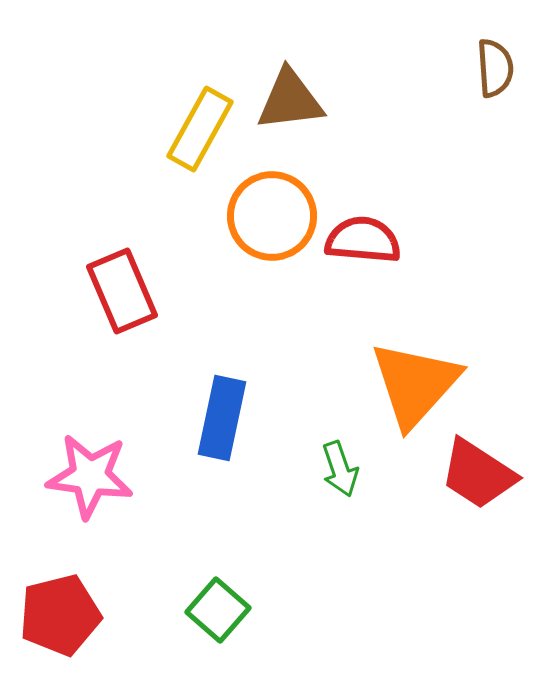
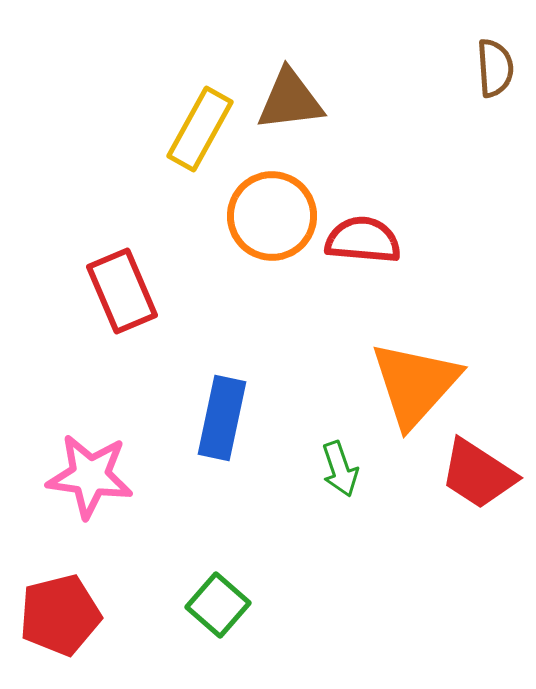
green square: moved 5 px up
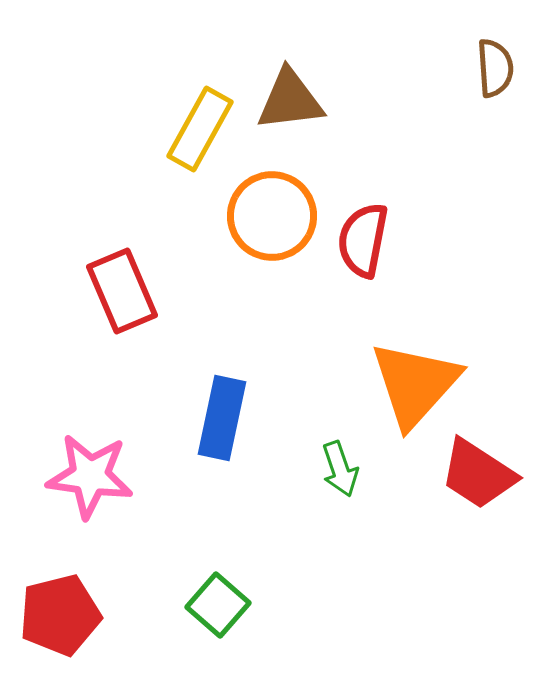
red semicircle: rotated 84 degrees counterclockwise
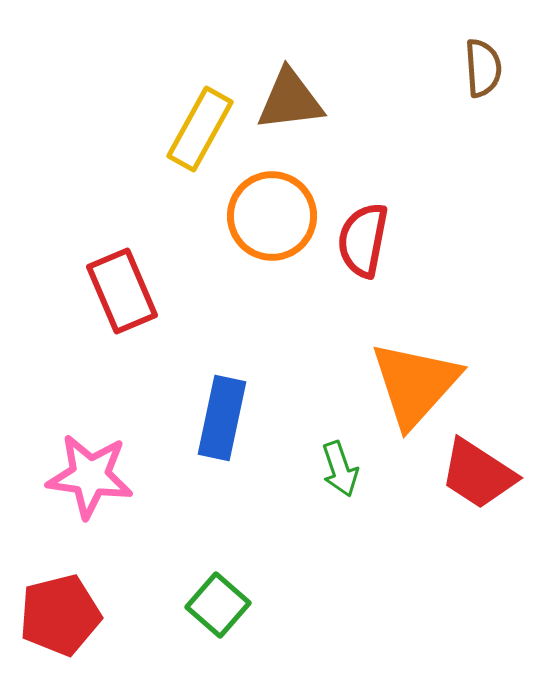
brown semicircle: moved 12 px left
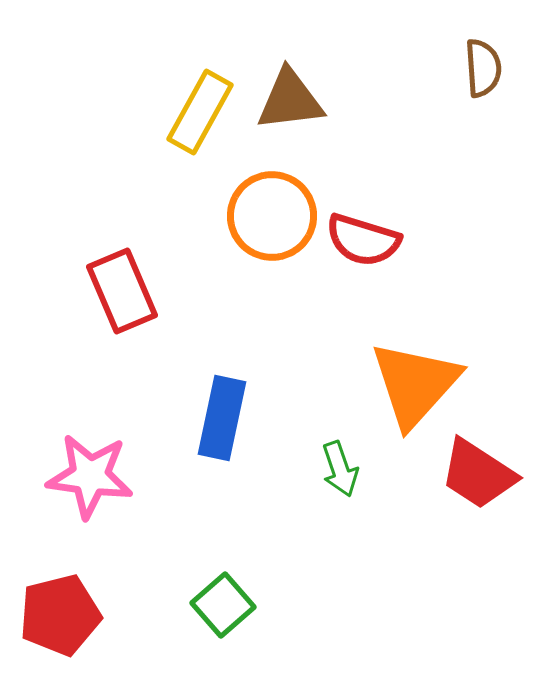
yellow rectangle: moved 17 px up
red semicircle: rotated 84 degrees counterclockwise
green square: moved 5 px right; rotated 8 degrees clockwise
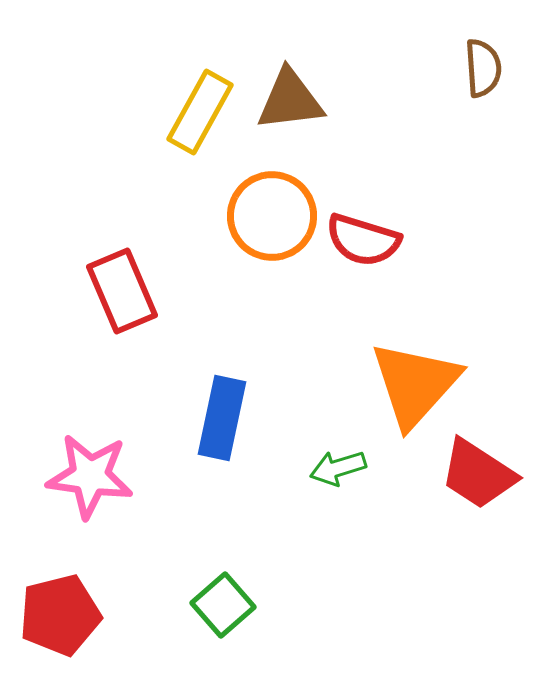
green arrow: moved 2 px left, 1 px up; rotated 92 degrees clockwise
